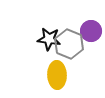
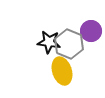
black star: moved 3 px down
yellow ellipse: moved 5 px right, 4 px up; rotated 16 degrees counterclockwise
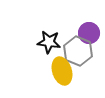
purple circle: moved 2 px left, 2 px down
gray hexagon: moved 9 px right, 7 px down
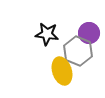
black star: moved 2 px left, 8 px up
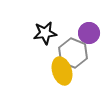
black star: moved 2 px left, 1 px up; rotated 15 degrees counterclockwise
gray hexagon: moved 5 px left, 2 px down
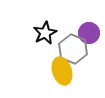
black star: rotated 20 degrees counterclockwise
gray hexagon: moved 4 px up
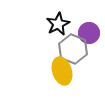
black star: moved 13 px right, 9 px up
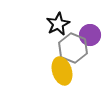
purple circle: moved 1 px right, 2 px down
gray hexagon: moved 1 px up
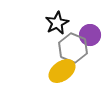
black star: moved 1 px left, 1 px up
yellow ellipse: rotated 72 degrees clockwise
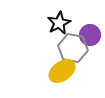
black star: moved 2 px right
gray hexagon: rotated 12 degrees counterclockwise
